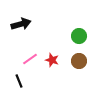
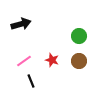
pink line: moved 6 px left, 2 px down
black line: moved 12 px right
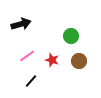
green circle: moved 8 px left
pink line: moved 3 px right, 5 px up
black line: rotated 64 degrees clockwise
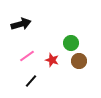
green circle: moved 7 px down
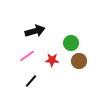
black arrow: moved 14 px right, 7 px down
red star: rotated 16 degrees counterclockwise
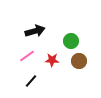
green circle: moved 2 px up
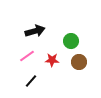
brown circle: moved 1 px down
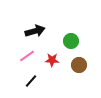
brown circle: moved 3 px down
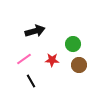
green circle: moved 2 px right, 3 px down
pink line: moved 3 px left, 3 px down
black line: rotated 72 degrees counterclockwise
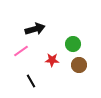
black arrow: moved 2 px up
pink line: moved 3 px left, 8 px up
